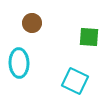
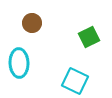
green square: rotated 30 degrees counterclockwise
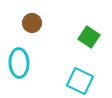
green square: rotated 30 degrees counterclockwise
cyan square: moved 5 px right
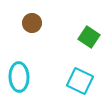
cyan ellipse: moved 14 px down
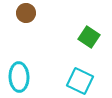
brown circle: moved 6 px left, 10 px up
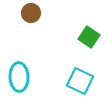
brown circle: moved 5 px right
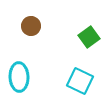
brown circle: moved 13 px down
green square: rotated 20 degrees clockwise
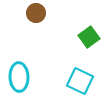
brown circle: moved 5 px right, 13 px up
